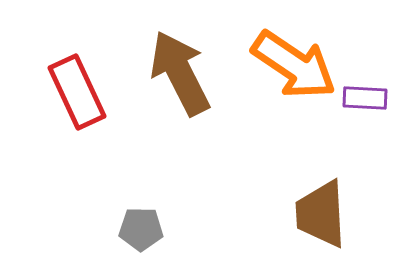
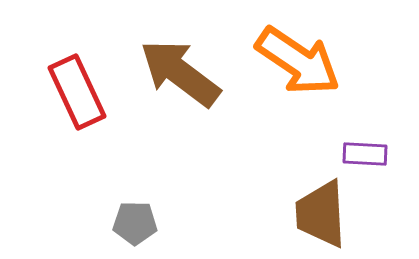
orange arrow: moved 4 px right, 4 px up
brown arrow: rotated 26 degrees counterclockwise
purple rectangle: moved 56 px down
gray pentagon: moved 6 px left, 6 px up
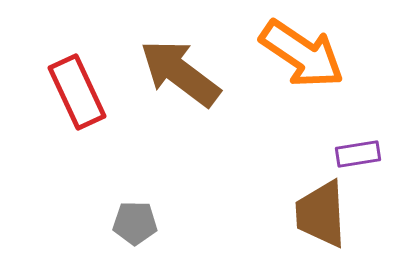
orange arrow: moved 4 px right, 7 px up
purple rectangle: moved 7 px left; rotated 12 degrees counterclockwise
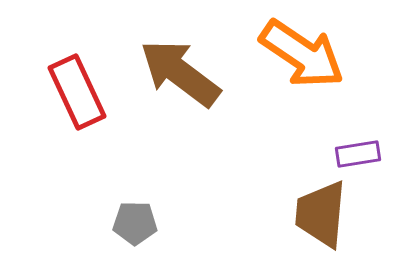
brown trapezoid: rotated 8 degrees clockwise
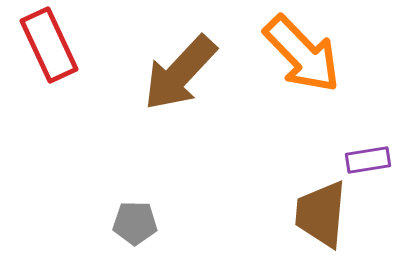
orange arrow: rotated 12 degrees clockwise
brown arrow: rotated 84 degrees counterclockwise
red rectangle: moved 28 px left, 47 px up
purple rectangle: moved 10 px right, 6 px down
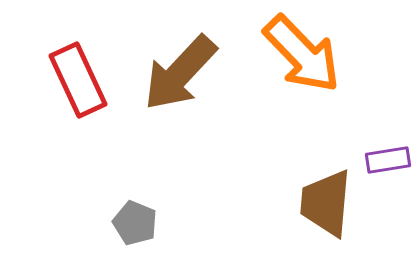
red rectangle: moved 29 px right, 35 px down
purple rectangle: moved 20 px right
brown trapezoid: moved 5 px right, 11 px up
gray pentagon: rotated 21 degrees clockwise
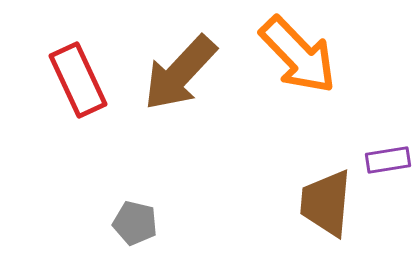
orange arrow: moved 4 px left, 1 px down
gray pentagon: rotated 9 degrees counterclockwise
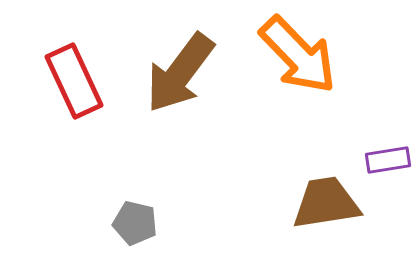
brown arrow: rotated 6 degrees counterclockwise
red rectangle: moved 4 px left, 1 px down
brown trapezoid: rotated 76 degrees clockwise
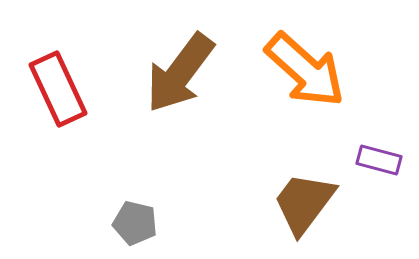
orange arrow: moved 7 px right, 15 px down; rotated 4 degrees counterclockwise
red rectangle: moved 16 px left, 8 px down
purple rectangle: moved 9 px left; rotated 24 degrees clockwise
brown trapezoid: moved 22 px left; rotated 44 degrees counterclockwise
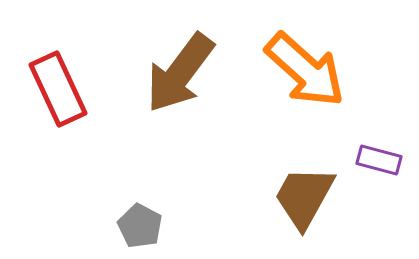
brown trapezoid: moved 6 px up; rotated 8 degrees counterclockwise
gray pentagon: moved 5 px right, 3 px down; rotated 15 degrees clockwise
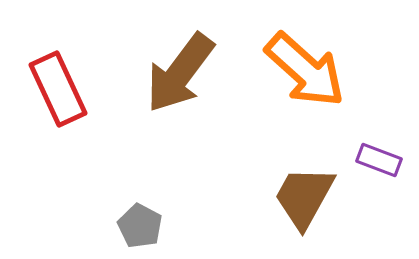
purple rectangle: rotated 6 degrees clockwise
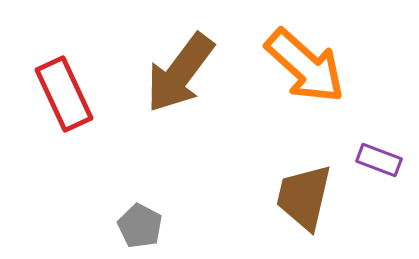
orange arrow: moved 4 px up
red rectangle: moved 6 px right, 5 px down
brown trapezoid: rotated 16 degrees counterclockwise
